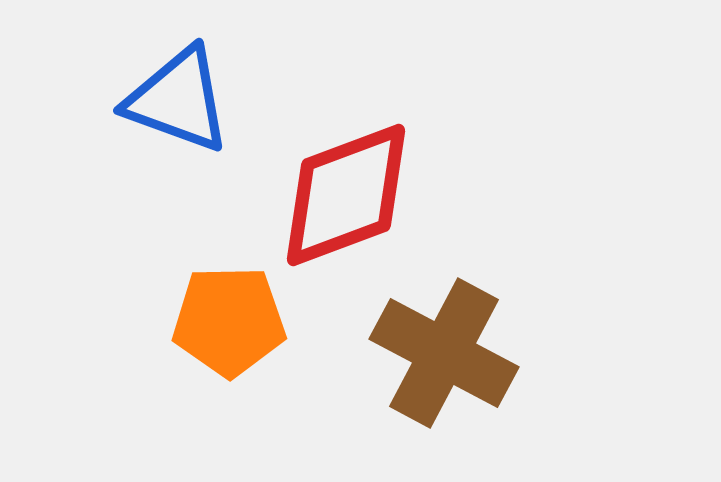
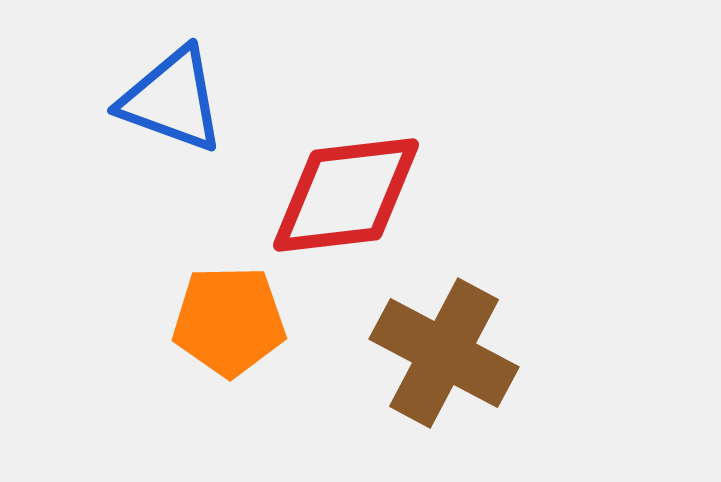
blue triangle: moved 6 px left
red diamond: rotated 14 degrees clockwise
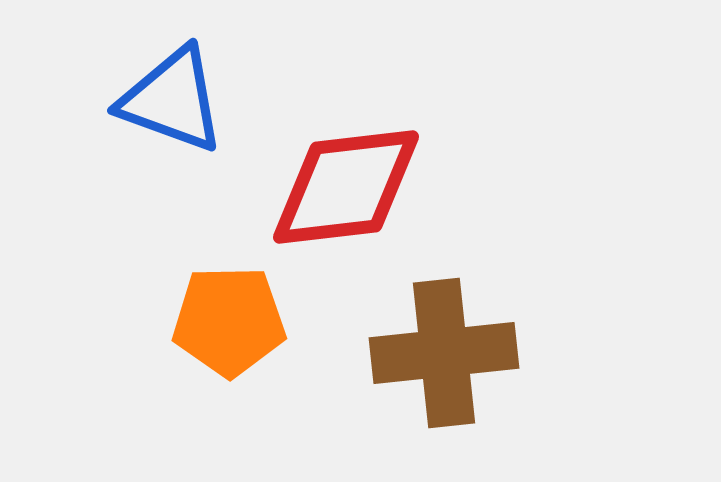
red diamond: moved 8 px up
brown cross: rotated 34 degrees counterclockwise
